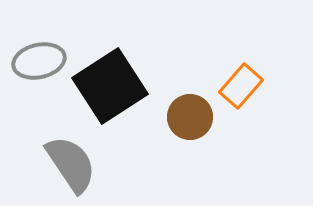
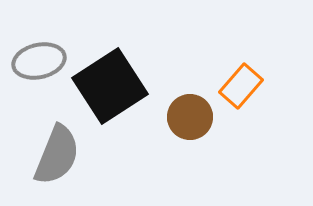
gray semicircle: moved 14 px left, 9 px up; rotated 56 degrees clockwise
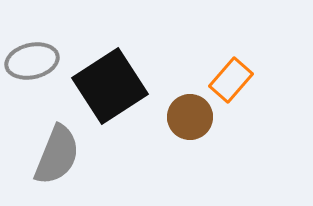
gray ellipse: moved 7 px left
orange rectangle: moved 10 px left, 6 px up
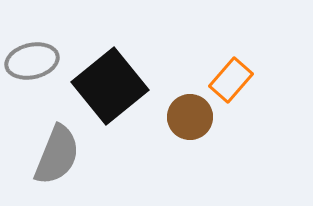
black square: rotated 6 degrees counterclockwise
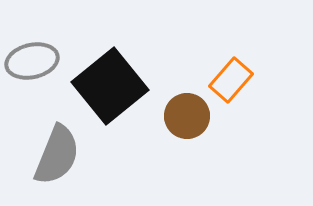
brown circle: moved 3 px left, 1 px up
